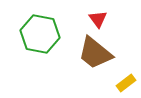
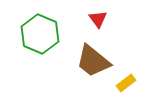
green hexagon: rotated 12 degrees clockwise
brown trapezoid: moved 2 px left, 8 px down
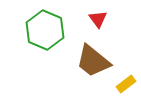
green hexagon: moved 5 px right, 4 px up
yellow rectangle: moved 1 px down
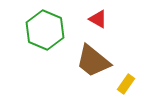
red triangle: rotated 24 degrees counterclockwise
yellow rectangle: rotated 18 degrees counterclockwise
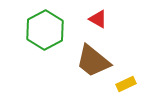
green hexagon: rotated 9 degrees clockwise
yellow rectangle: rotated 30 degrees clockwise
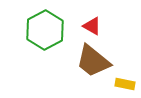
red triangle: moved 6 px left, 7 px down
yellow rectangle: moved 1 px left; rotated 36 degrees clockwise
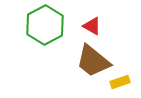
green hexagon: moved 5 px up
yellow rectangle: moved 5 px left, 2 px up; rotated 30 degrees counterclockwise
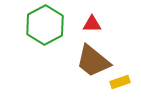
red triangle: moved 2 px up; rotated 30 degrees counterclockwise
